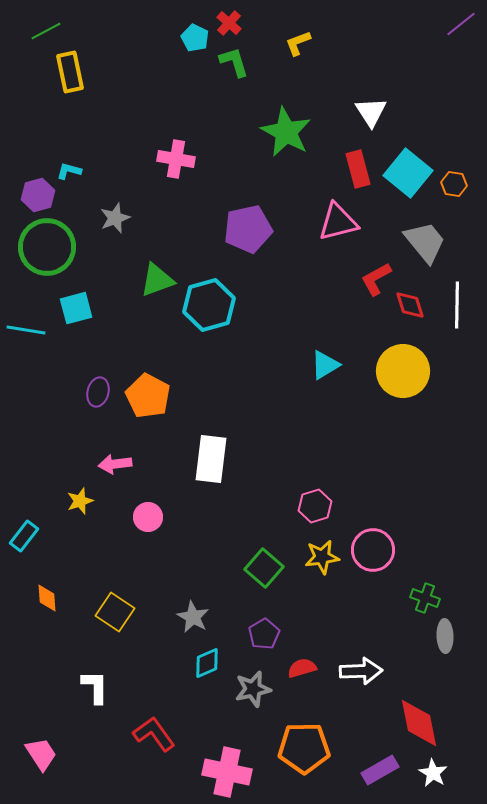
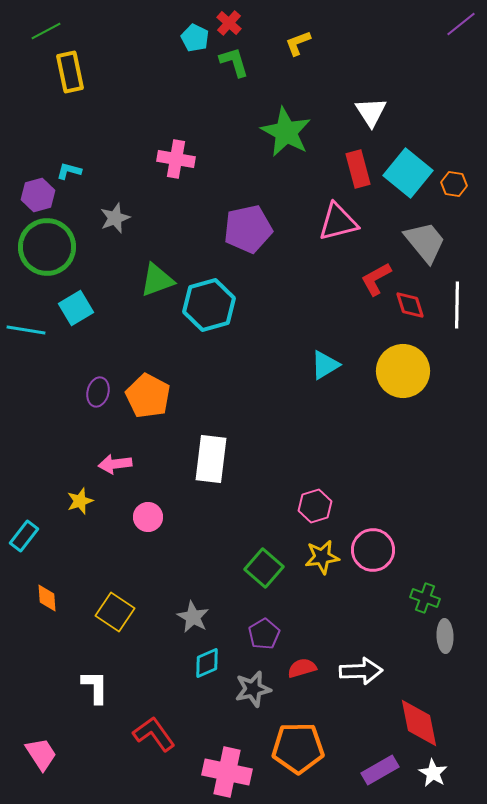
cyan square at (76, 308): rotated 16 degrees counterclockwise
orange pentagon at (304, 748): moved 6 px left
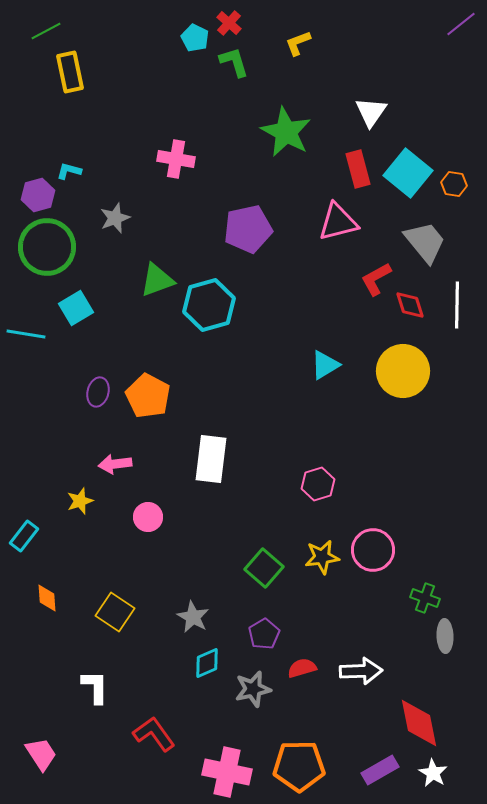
white triangle at (371, 112): rotated 8 degrees clockwise
cyan line at (26, 330): moved 4 px down
pink hexagon at (315, 506): moved 3 px right, 22 px up
orange pentagon at (298, 748): moved 1 px right, 18 px down
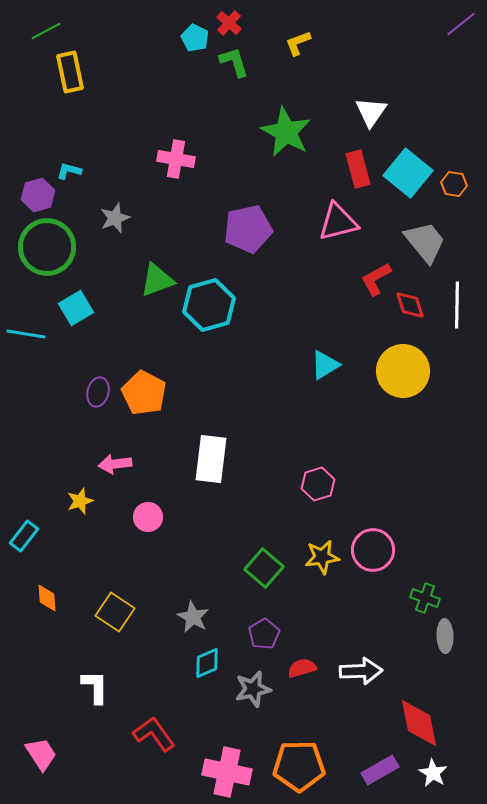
orange pentagon at (148, 396): moved 4 px left, 3 px up
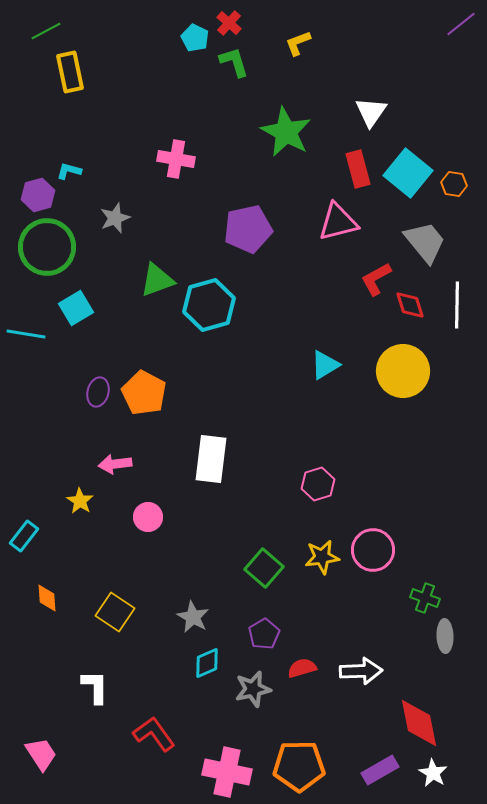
yellow star at (80, 501): rotated 20 degrees counterclockwise
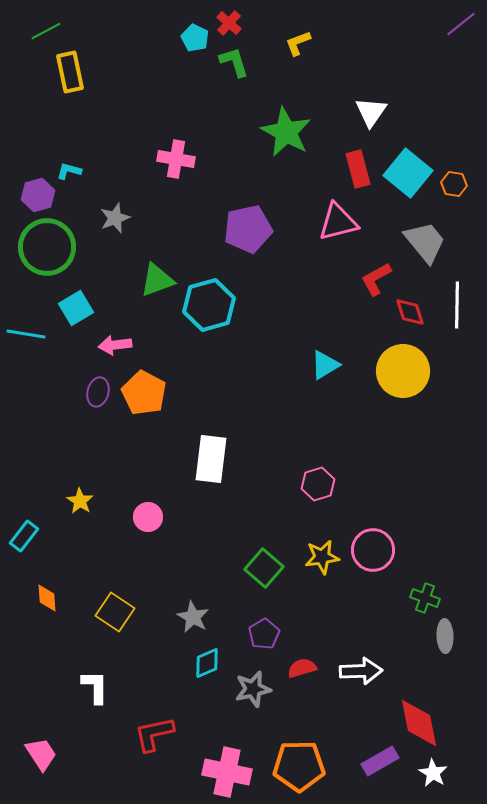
red diamond at (410, 305): moved 7 px down
pink arrow at (115, 464): moved 119 px up
red L-shape at (154, 734): rotated 66 degrees counterclockwise
purple rectangle at (380, 770): moved 9 px up
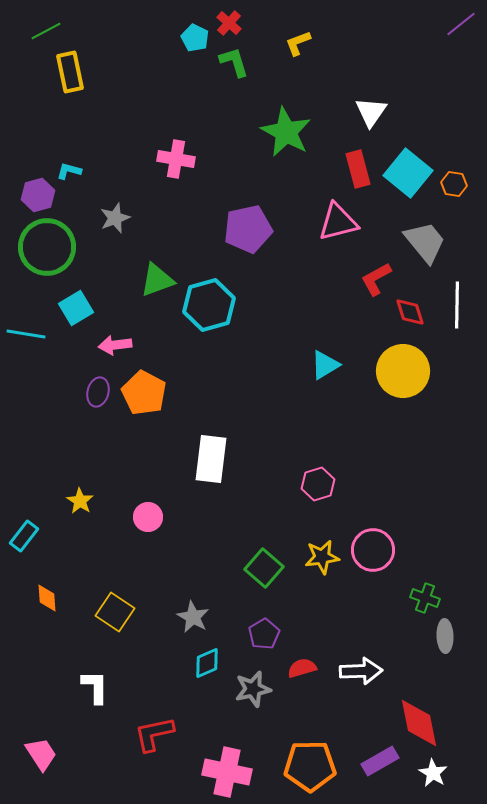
orange pentagon at (299, 766): moved 11 px right
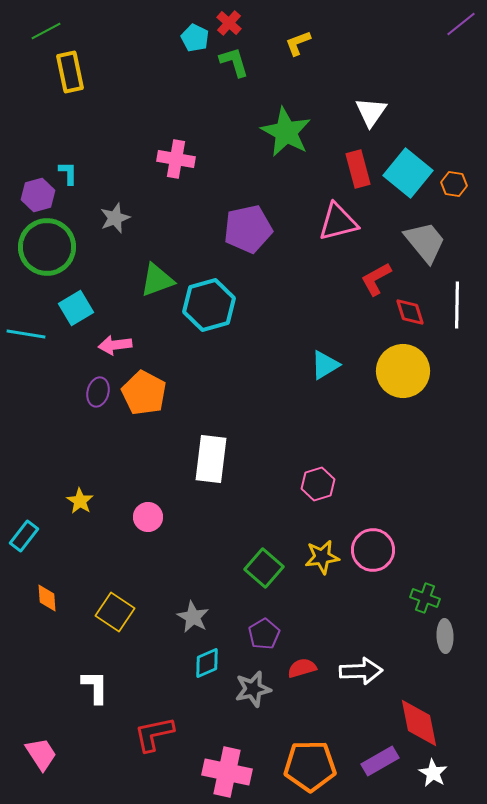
cyan L-shape at (69, 171): moved 1 px left, 2 px down; rotated 75 degrees clockwise
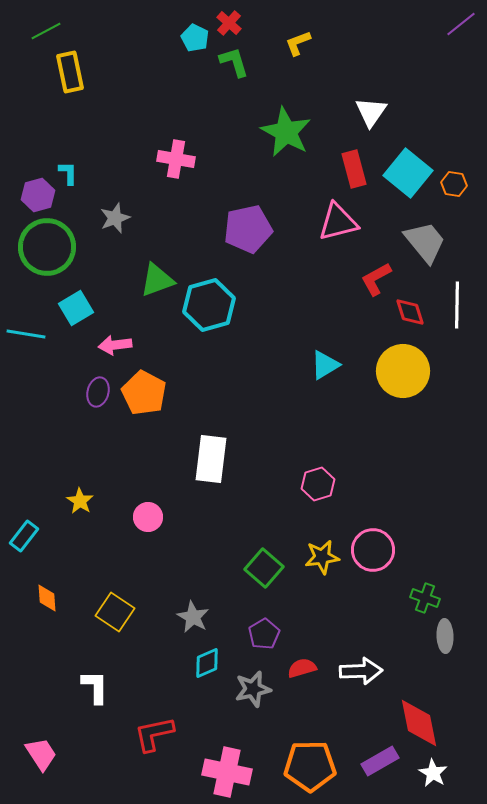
red rectangle at (358, 169): moved 4 px left
